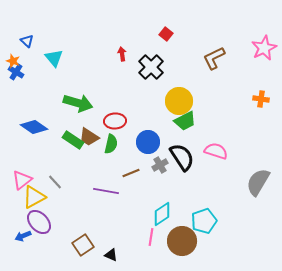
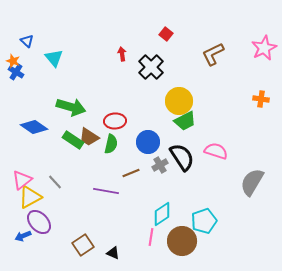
brown L-shape: moved 1 px left, 4 px up
green arrow: moved 7 px left, 4 px down
gray semicircle: moved 6 px left
yellow triangle: moved 4 px left
black triangle: moved 2 px right, 2 px up
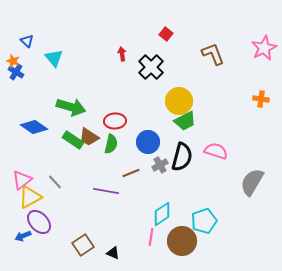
brown L-shape: rotated 95 degrees clockwise
black semicircle: rotated 48 degrees clockwise
